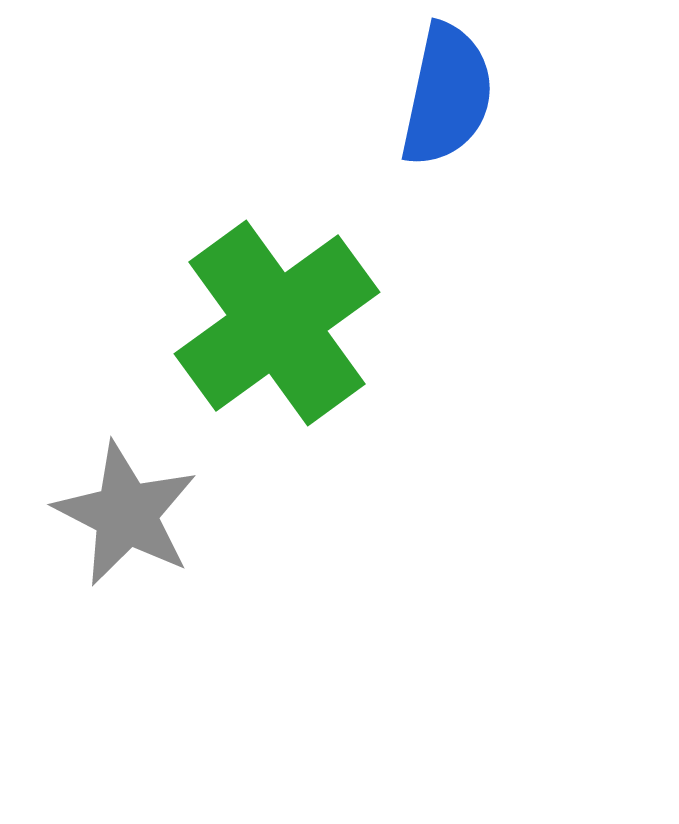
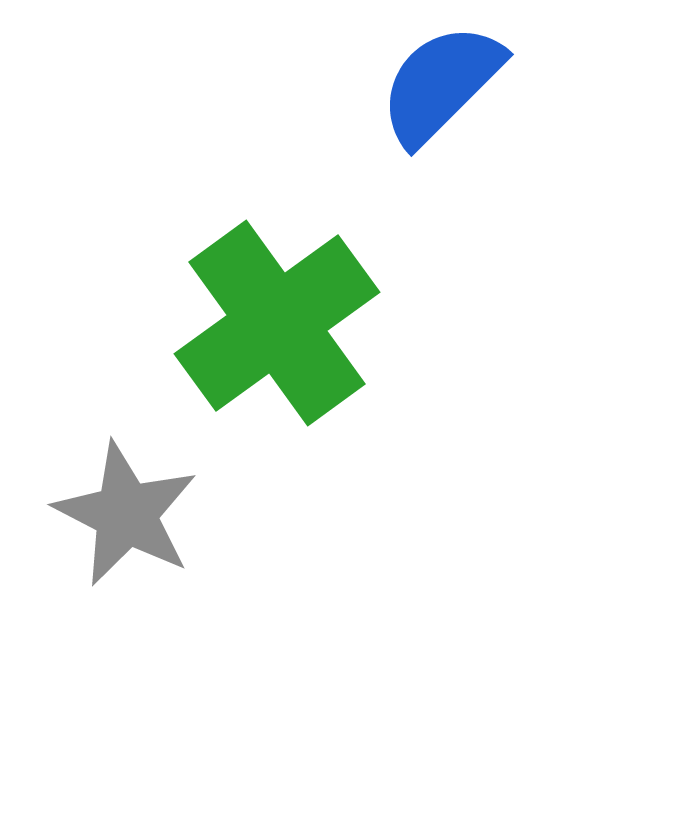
blue semicircle: moved 6 px left, 11 px up; rotated 147 degrees counterclockwise
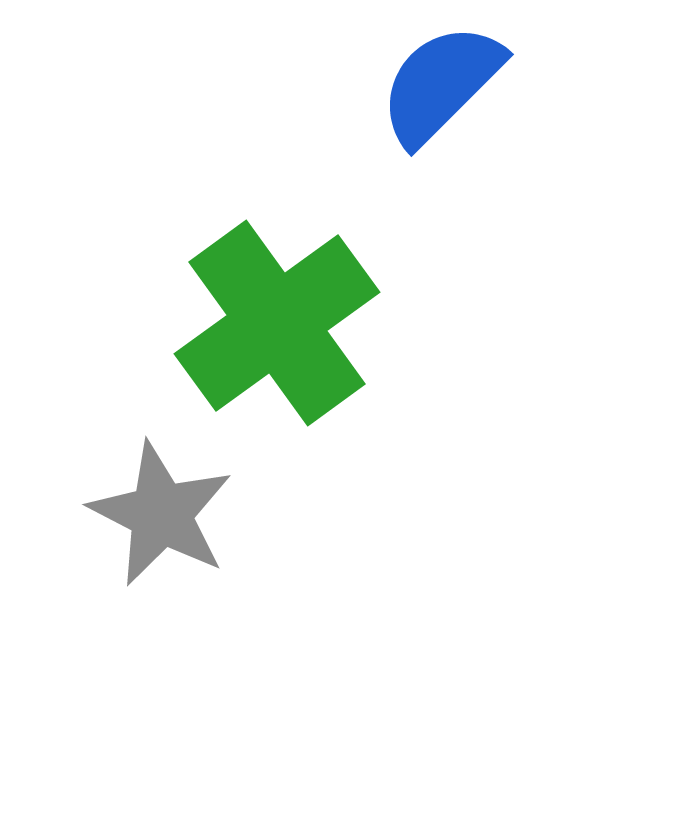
gray star: moved 35 px right
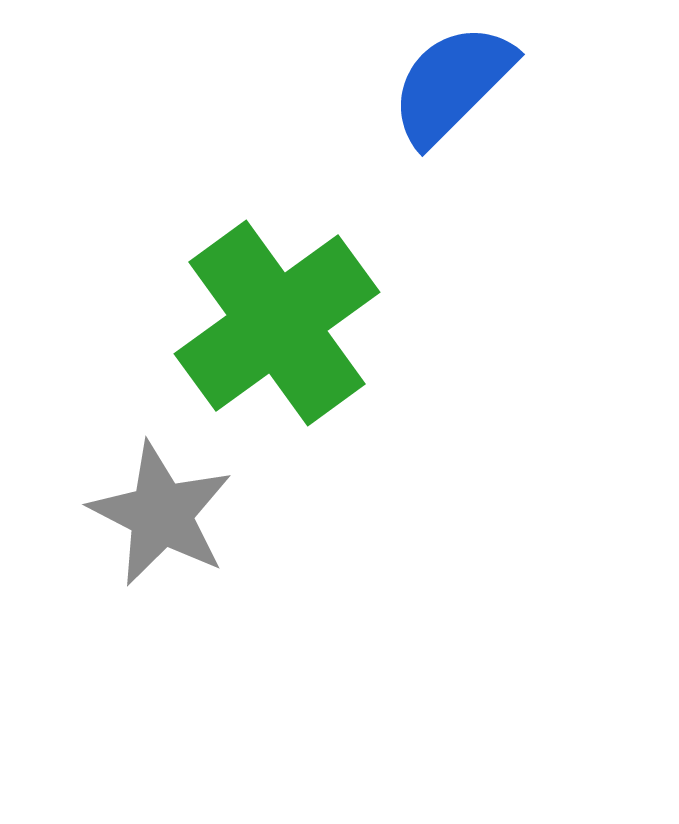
blue semicircle: moved 11 px right
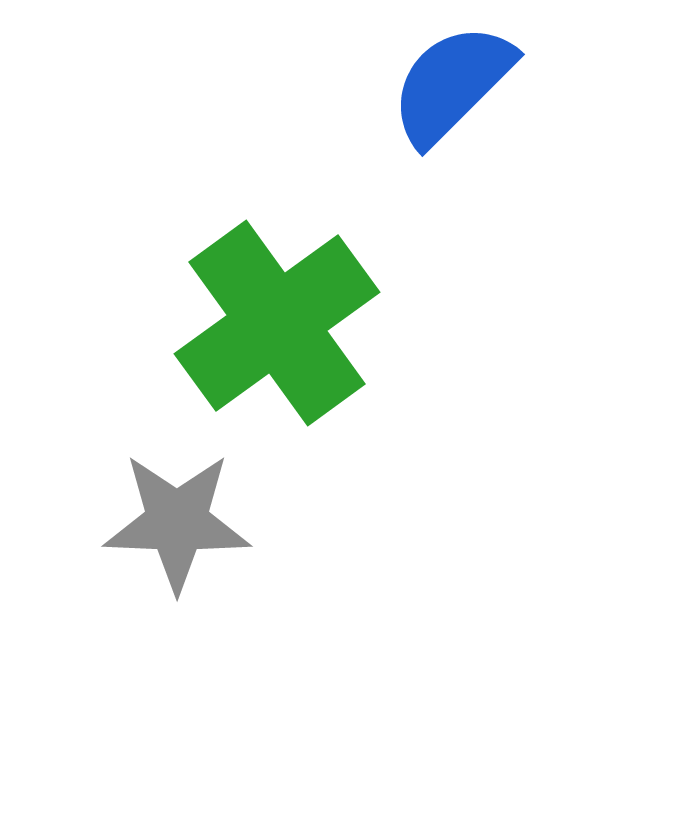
gray star: moved 16 px right, 8 px down; rotated 25 degrees counterclockwise
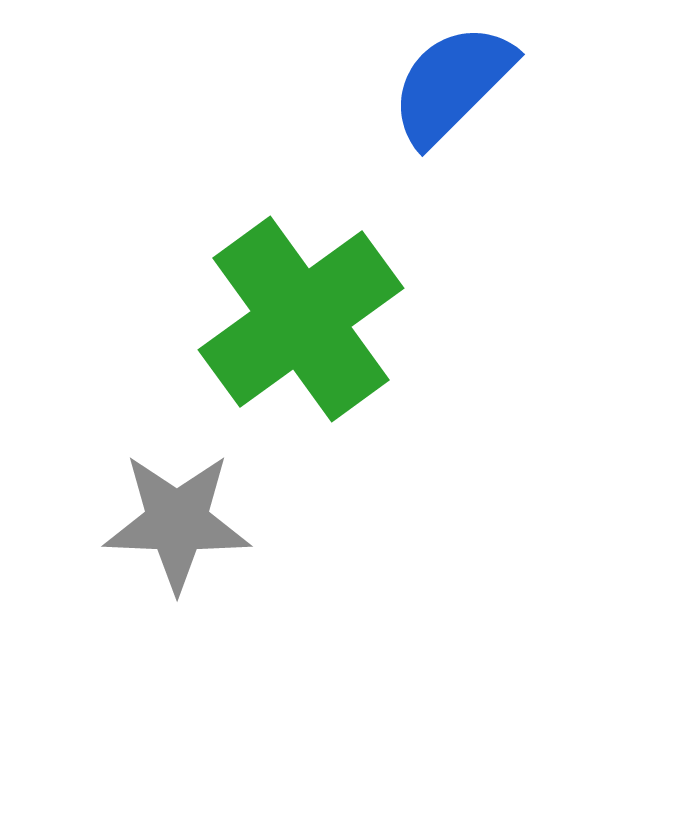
green cross: moved 24 px right, 4 px up
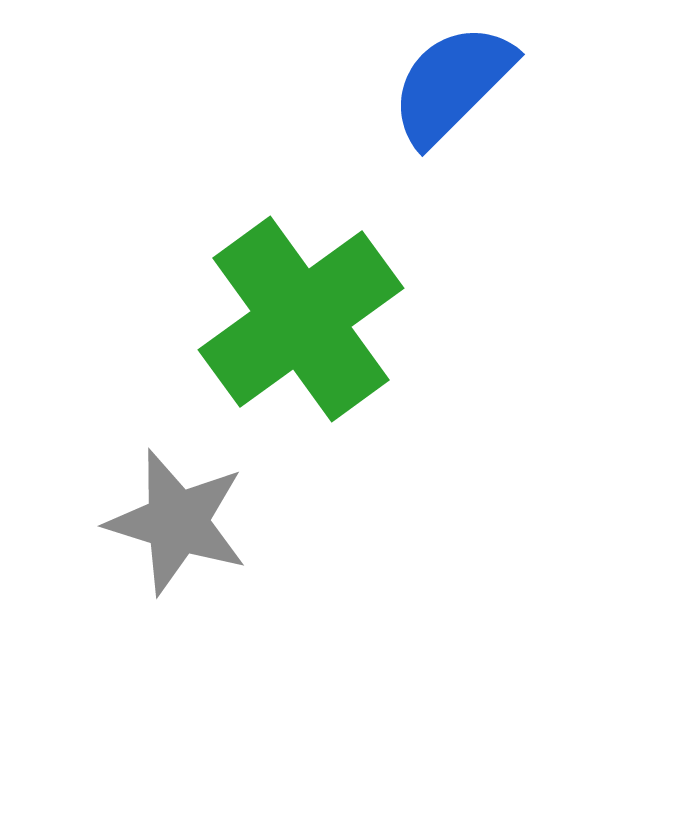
gray star: rotated 15 degrees clockwise
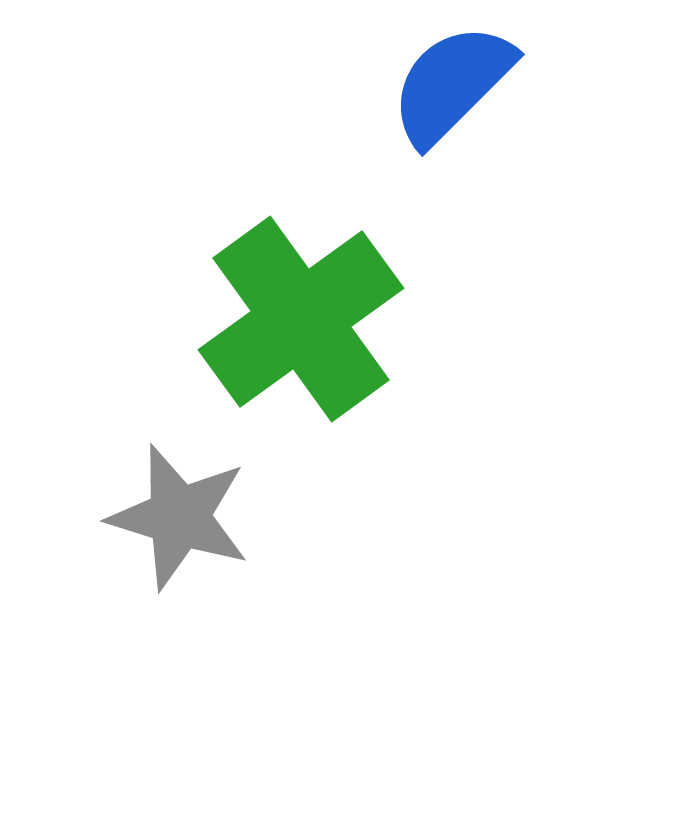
gray star: moved 2 px right, 5 px up
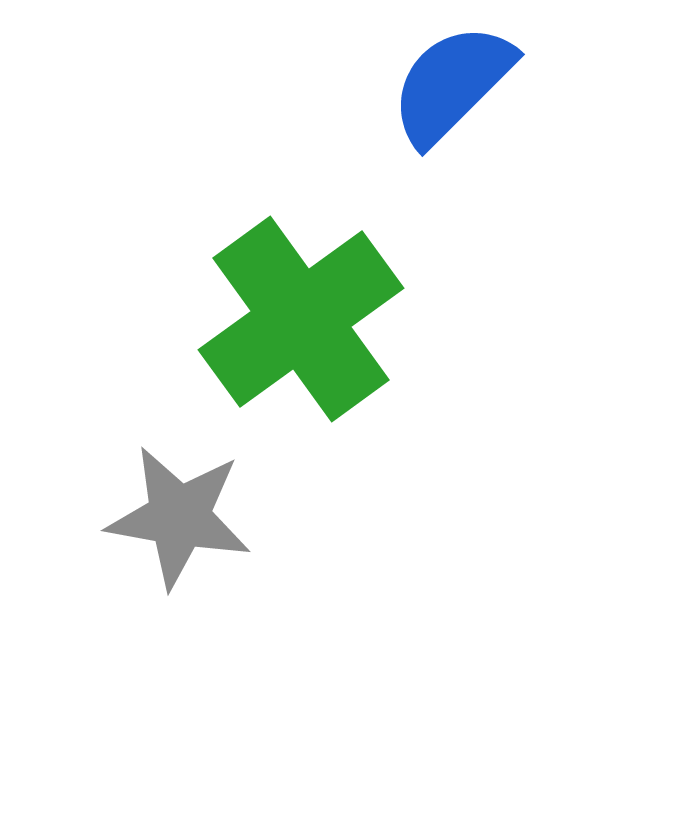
gray star: rotated 7 degrees counterclockwise
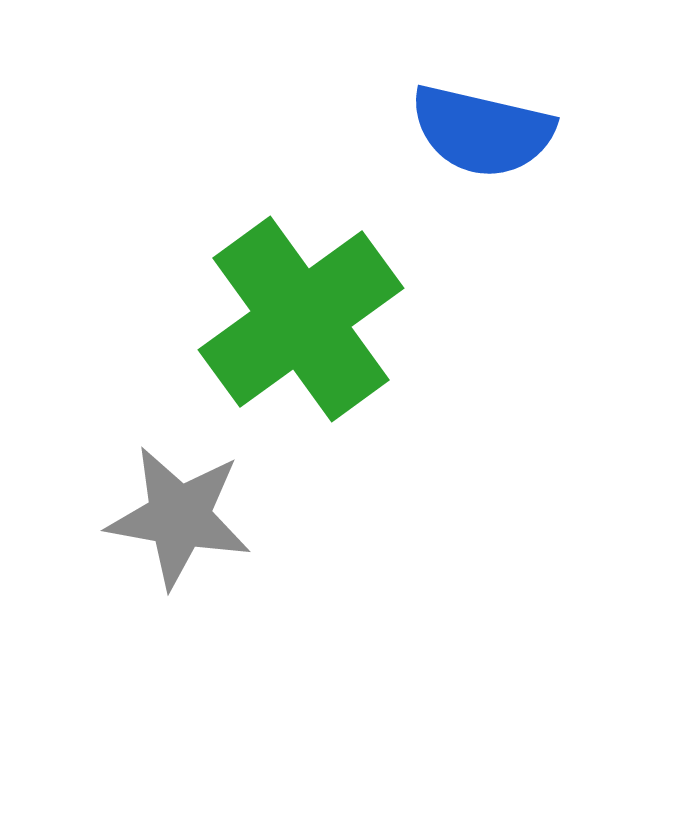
blue semicircle: moved 30 px right, 47 px down; rotated 122 degrees counterclockwise
